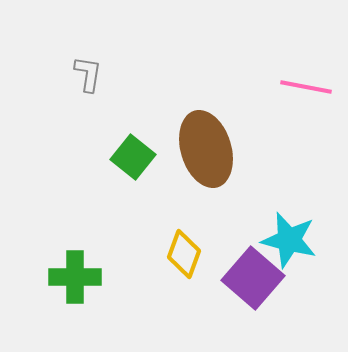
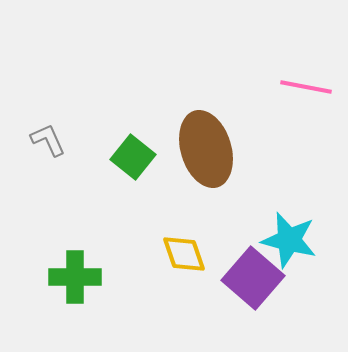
gray L-shape: moved 40 px left, 66 px down; rotated 33 degrees counterclockwise
yellow diamond: rotated 39 degrees counterclockwise
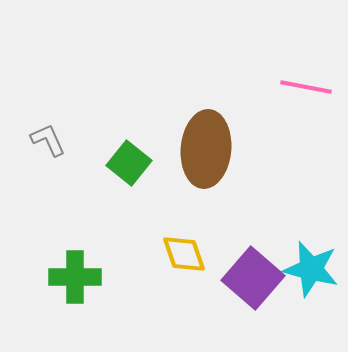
brown ellipse: rotated 22 degrees clockwise
green square: moved 4 px left, 6 px down
cyan star: moved 22 px right, 29 px down
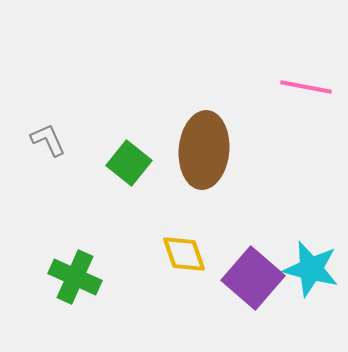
brown ellipse: moved 2 px left, 1 px down
green cross: rotated 24 degrees clockwise
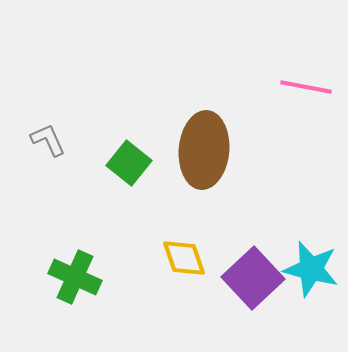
yellow diamond: moved 4 px down
purple square: rotated 6 degrees clockwise
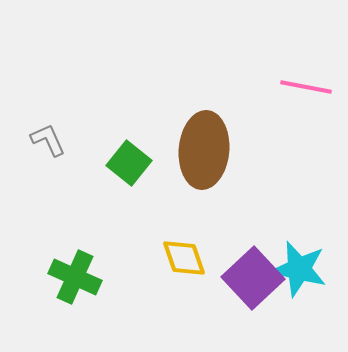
cyan star: moved 12 px left
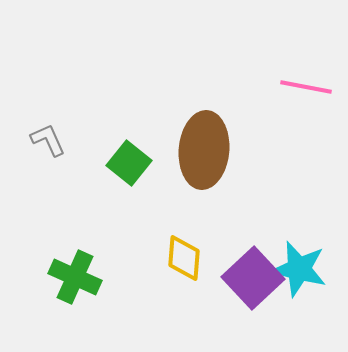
yellow diamond: rotated 24 degrees clockwise
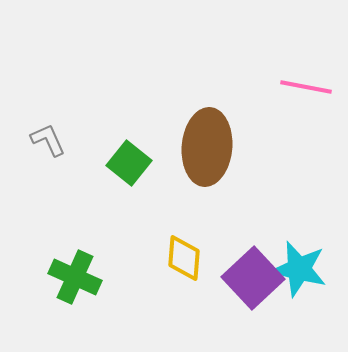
brown ellipse: moved 3 px right, 3 px up
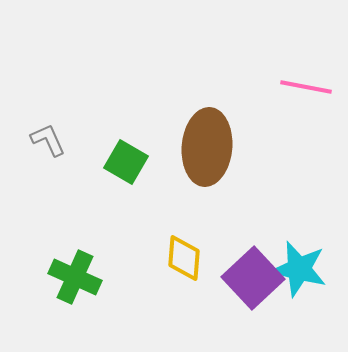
green square: moved 3 px left, 1 px up; rotated 9 degrees counterclockwise
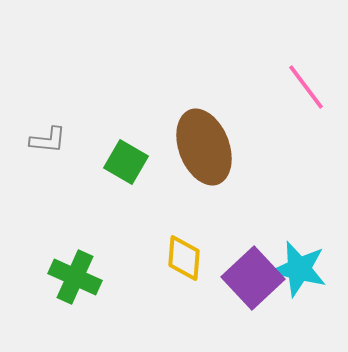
pink line: rotated 42 degrees clockwise
gray L-shape: rotated 120 degrees clockwise
brown ellipse: moved 3 px left; rotated 26 degrees counterclockwise
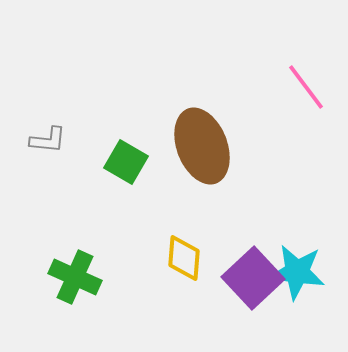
brown ellipse: moved 2 px left, 1 px up
cyan star: moved 2 px left, 3 px down; rotated 6 degrees counterclockwise
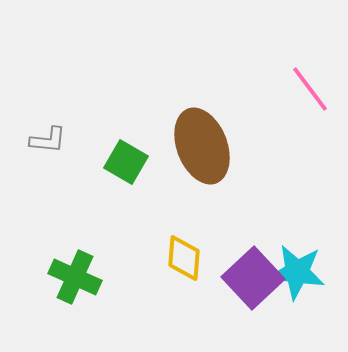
pink line: moved 4 px right, 2 px down
